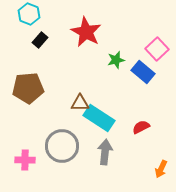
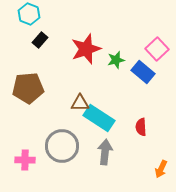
red star: moved 17 px down; rotated 24 degrees clockwise
red semicircle: rotated 66 degrees counterclockwise
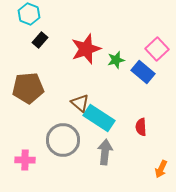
brown triangle: rotated 42 degrees clockwise
gray circle: moved 1 px right, 6 px up
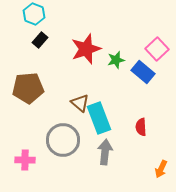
cyan hexagon: moved 5 px right
cyan rectangle: rotated 36 degrees clockwise
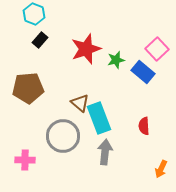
red semicircle: moved 3 px right, 1 px up
gray circle: moved 4 px up
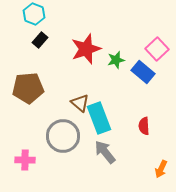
gray arrow: rotated 45 degrees counterclockwise
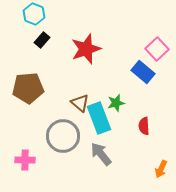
black rectangle: moved 2 px right
green star: moved 43 px down
gray arrow: moved 4 px left, 2 px down
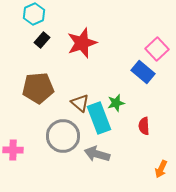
cyan hexagon: rotated 15 degrees clockwise
red star: moved 4 px left, 6 px up
brown pentagon: moved 10 px right
gray arrow: moved 4 px left; rotated 35 degrees counterclockwise
pink cross: moved 12 px left, 10 px up
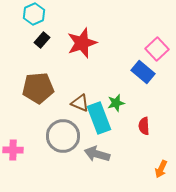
brown triangle: rotated 18 degrees counterclockwise
